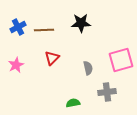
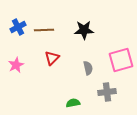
black star: moved 3 px right, 7 px down
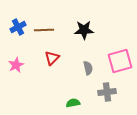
pink square: moved 1 px left, 1 px down
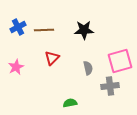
pink star: moved 2 px down
gray cross: moved 3 px right, 6 px up
green semicircle: moved 3 px left
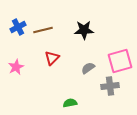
brown line: moved 1 px left; rotated 12 degrees counterclockwise
gray semicircle: rotated 112 degrees counterclockwise
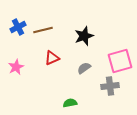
black star: moved 6 px down; rotated 18 degrees counterclockwise
red triangle: rotated 21 degrees clockwise
gray semicircle: moved 4 px left
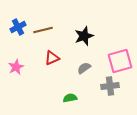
green semicircle: moved 5 px up
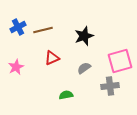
green semicircle: moved 4 px left, 3 px up
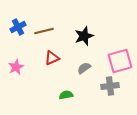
brown line: moved 1 px right, 1 px down
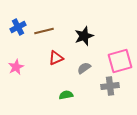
red triangle: moved 4 px right
